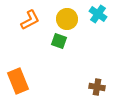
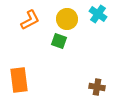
orange rectangle: moved 1 px right, 1 px up; rotated 15 degrees clockwise
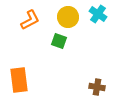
yellow circle: moved 1 px right, 2 px up
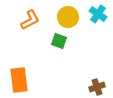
brown cross: rotated 28 degrees counterclockwise
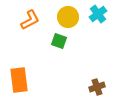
cyan cross: rotated 18 degrees clockwise
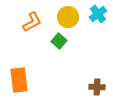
orange L-shape: moved 2 px right, 2 px down
green square: rotated 21 degrees clockwise
brown cross: rotated 21 degrees clockwise
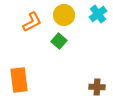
yellow circle: moved 4 px left, 2 px up
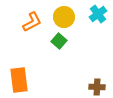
yellow circle: moved 2 px down
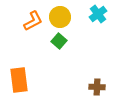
yellow circle: moved 4 px left
orange L-shape: moved 1 px right, 1 px up
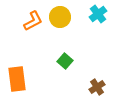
green square: moved 6 px right, 20 px down
orange rectangle: moved 2 px left, 1 px up
brown cross: rotated 35 degrees counterclockwise
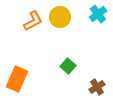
green square: moved 3 px right, 5 px down
orange rectangle: rotated 30 degrees clockwise
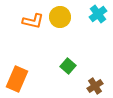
orange L-shape: rotated 40 degrees clockwise
brown cross: moved 2 px left, 1 px up
